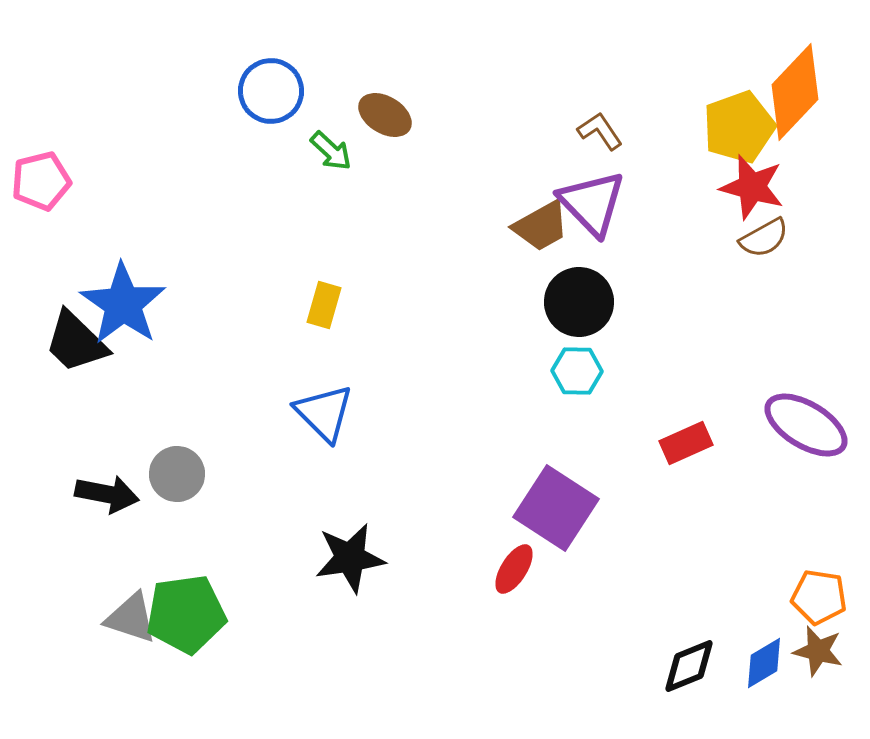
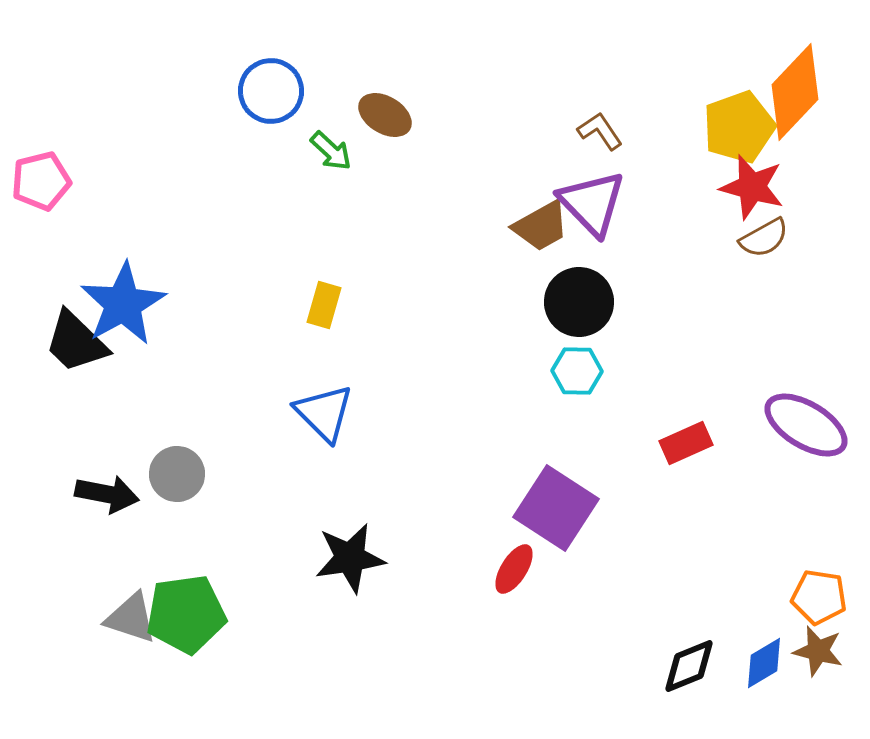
blue star: rotated 8 degrees clockwise
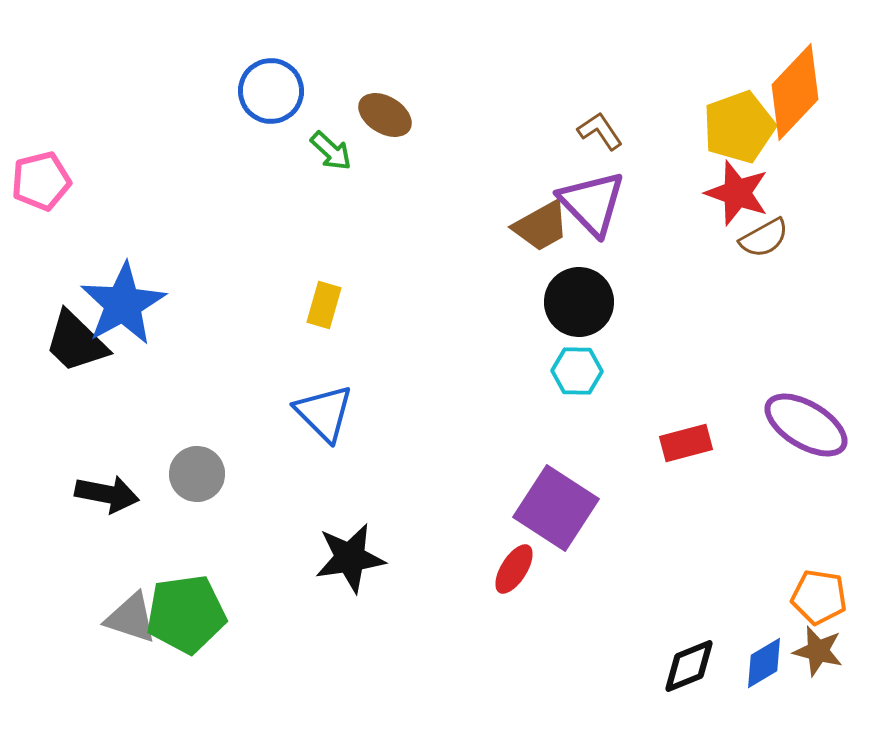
red star: moved 15 px left, 6 px down; rotated 4 degrees clockwise
red rectangle: rotated 9 degrees clockwise
gray circle: moved 20 px right
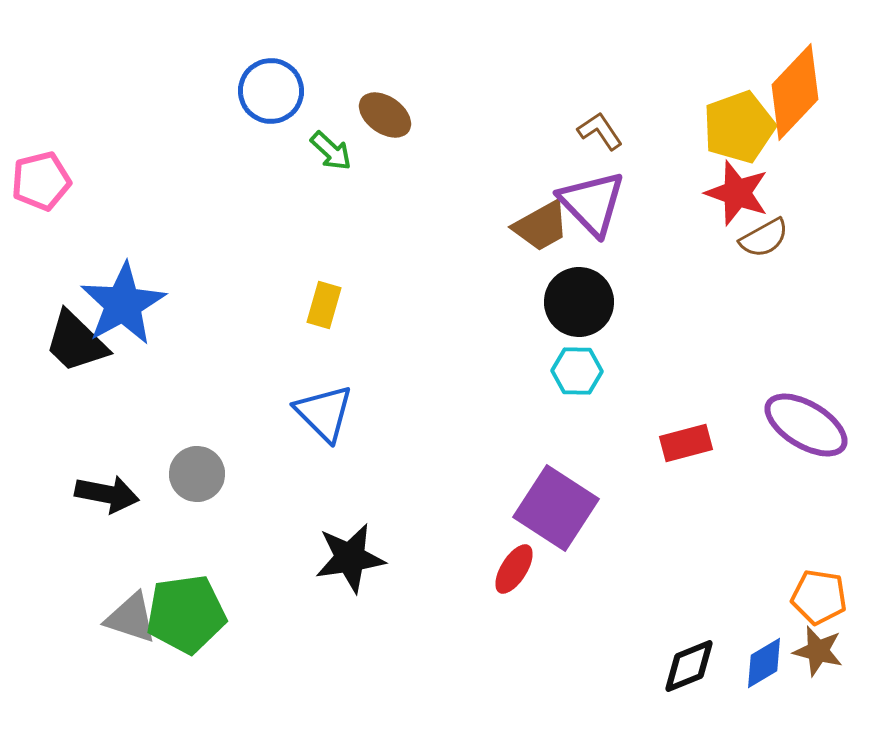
brown ellipse: rotated 4 degrees clockwise
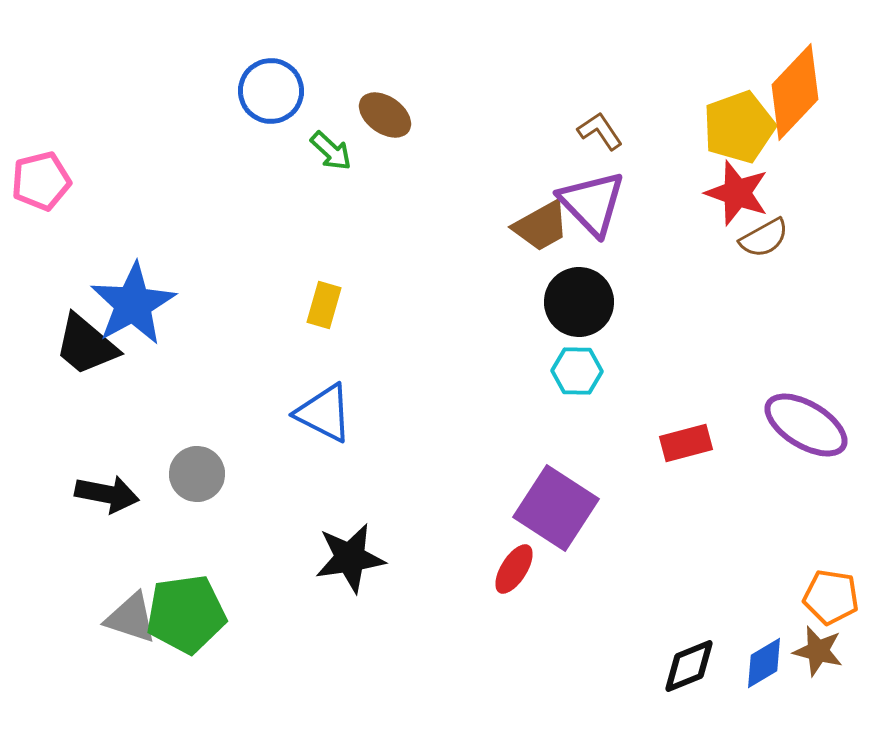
blue star: moved 10 px right
black trapezoid: moved 10 px right, 3 px down; rotated 4 degrees counterclockwise
blue triangle: rotated 18 degrees counterclockwise
orange pentagon: moved 12 px right
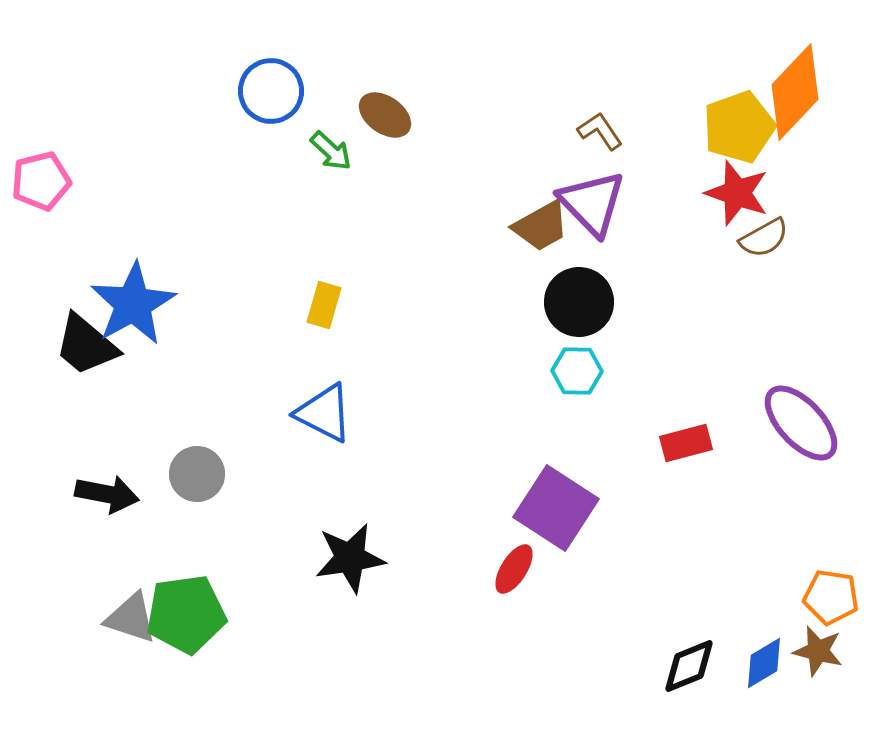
purple ellipse: moved 5 px left, 2 px up; rotated 16 degrees clockwise
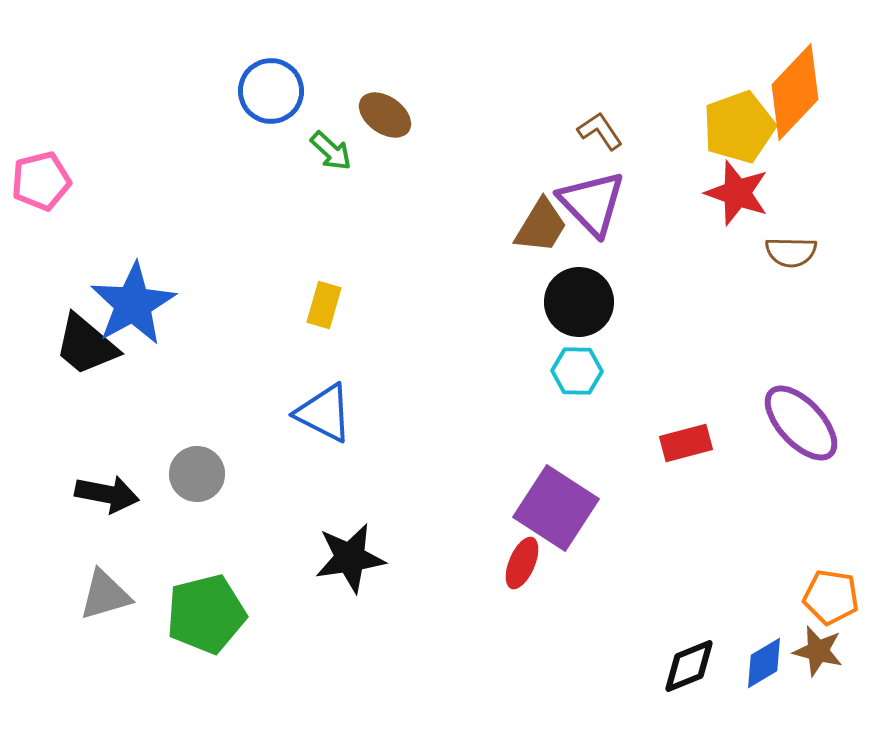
brown trapezoid: rotated 30 degrees counterclockwise
brown semicircle: moved 27 px right, 14 px down; rotated 30 degrees clockwise
red ellipse: moved 8 px right, 6 px up; rotated 9 degrees counterclockwise
green pentagon: moved 20 px right; rotated 6 degrees counterclockwise
gray triangle: moved 26 px left, 23 px up; rotated 34 degrees counterclockwise
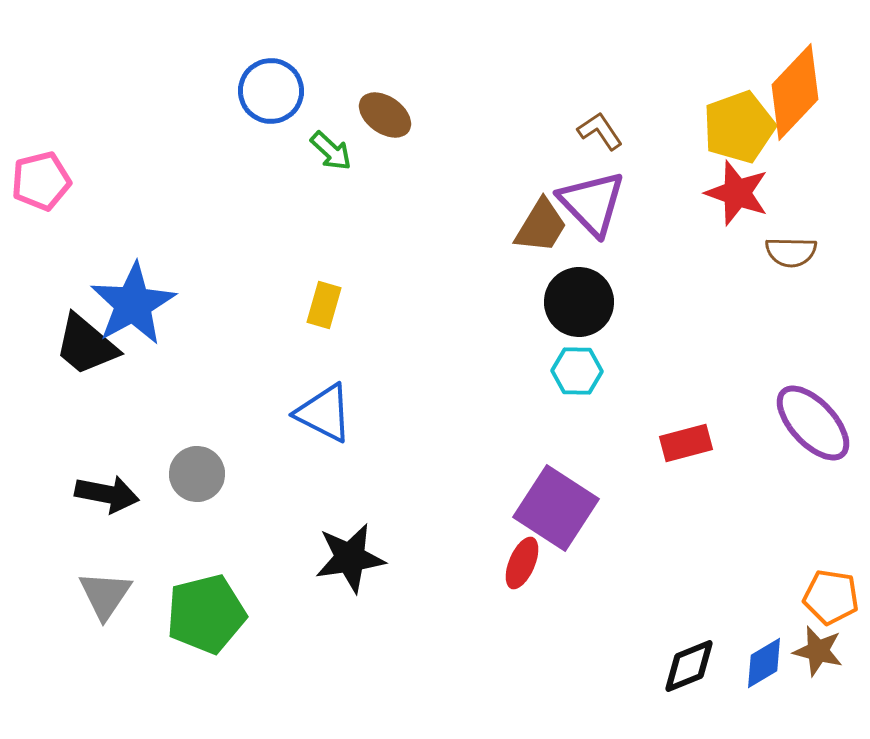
purple ellipse: moved 12 px right
gray triangle: rotated 40 degrees counterclockwise
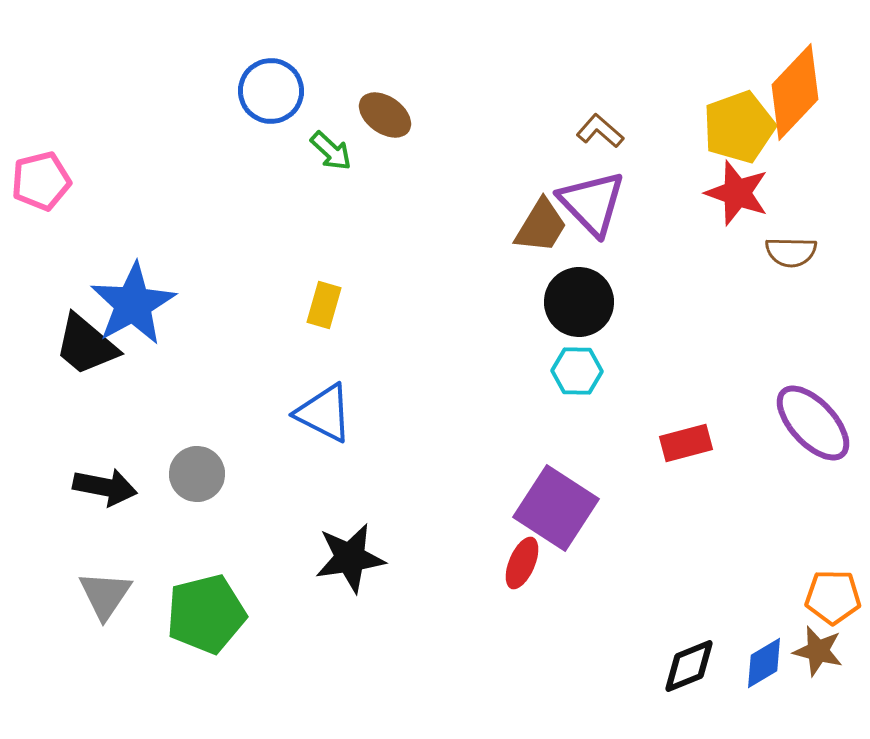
brown L-shape: rotated 15 degrees counterclockwise
black arrow: moved 2 px left, 7 px up
orange pentagon: moved 2 px right; rotated 8 degrees counterclockwise
